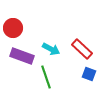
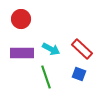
red circle: moved 8 px right, 9 px up
purple rectangle: moved 3 px up; rotated 20 degrees counterclockwise
blue square: moved 10 px left
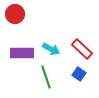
red circle: moved 6 px left, 5 px up
blue square: rotated 16 degrees clockwise
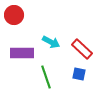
red circle: moved 1 px left, 1 px down
cyan arrow: moved 7 px up
blue square: rotated 24 degrees counterclockwise
